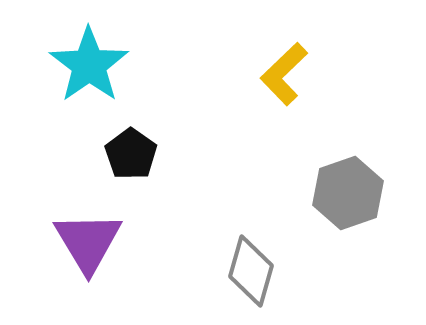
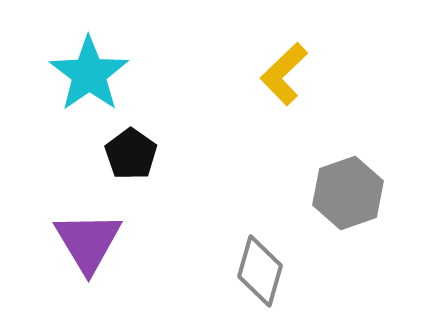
cyan star: moved 9 px down
gray diamond: moved 9 px right
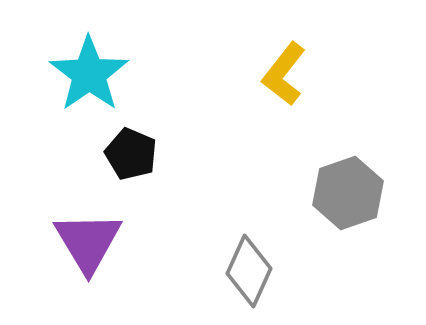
yellow L-shape: rotated 8 degrees counterclockwise
black pentagon: rotated 12 degrees counterclockwise
gray diamond: moved 11 px left; rotated 8 degrees clockwise
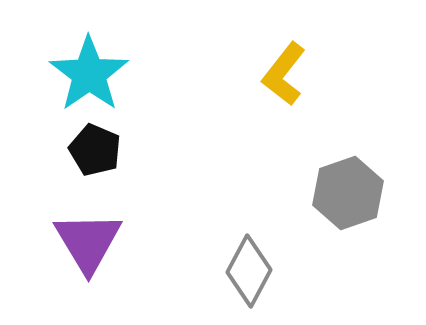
black pentagon: moved 36 px left, 4 px up
gray diamond: rotated 4 degrees clockwise
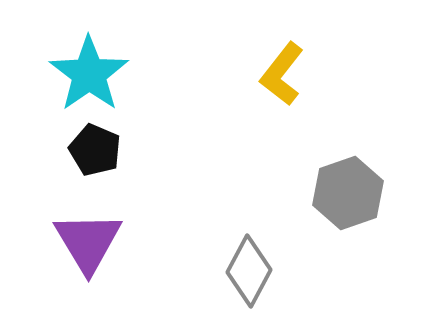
yellow L-shape: moved 2 px left
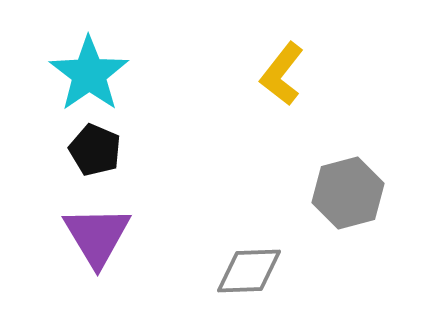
gray hexagon: rotated 4 degrees clockwise
purple triangle: moved 9 px right, 6 px up
gray diamond: rotated 60 degrees clockwise
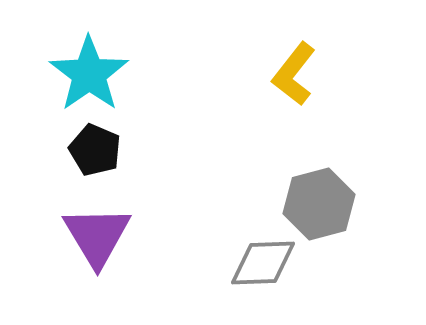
yellow L-shape: moved 12 px right
gray hexagon: moved 29 px left, 11 px down
gray diamond: moved 14 px right, 8 px up
